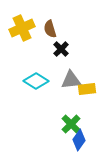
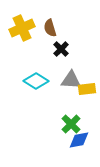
brown semicircle: moved 1 px up
gray triangle: rotated 10 degrees clockwise
blue diamond: rotated 45 degrees clockwise
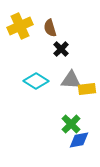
yellow cross: moved 2 px left, 2 px up
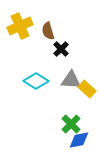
brown semicircle: moved 2 px left, 3 px down
yellow rectangle: rotated 48 degrees clockwise
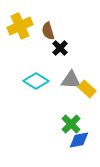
black cross: moved 1 px left, 1 px up
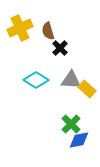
yellow cross: moved 2 px down
cyan diamond: moved 1 px up
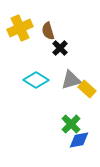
gray triangle: rotated 20 degrees counterclockwise
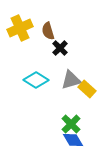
blue diamond: moved 6 px left; rotated 70 degrees clockwise
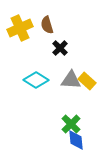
brown semicircle: moved 1 px left, 6 px up
gray triangle: rotated 20 degrees clockwise
yellow rectangle: moved 8 px up
blue diamond: moved 3 px right; rotated 25 degrees clockwise
